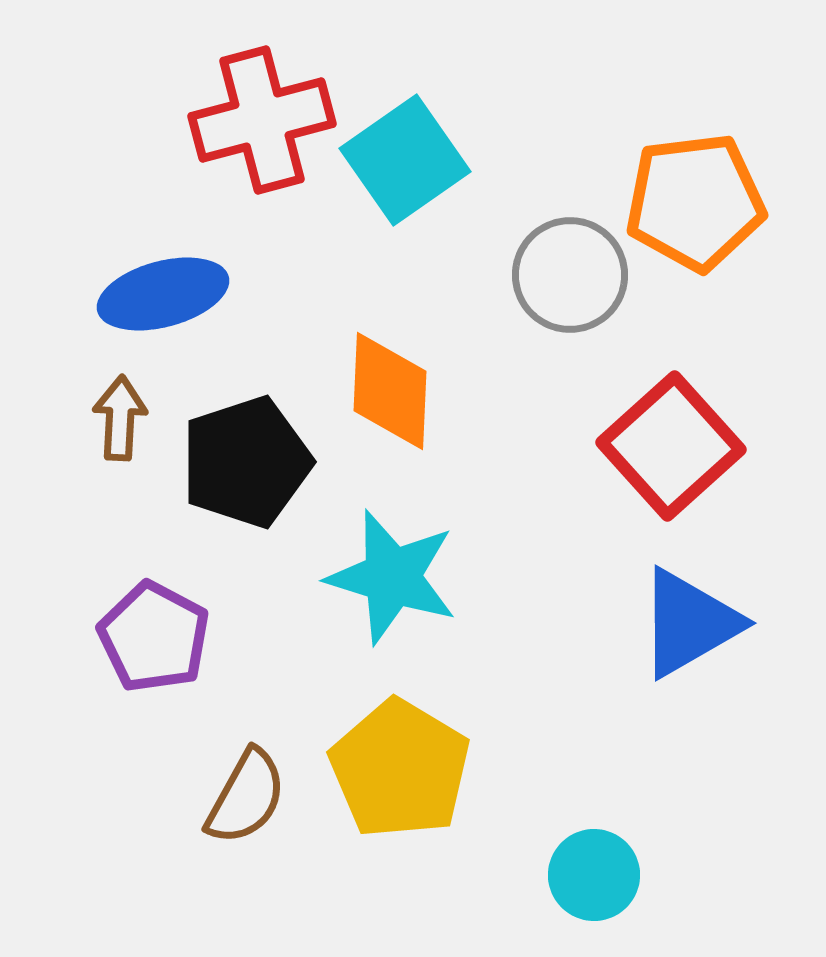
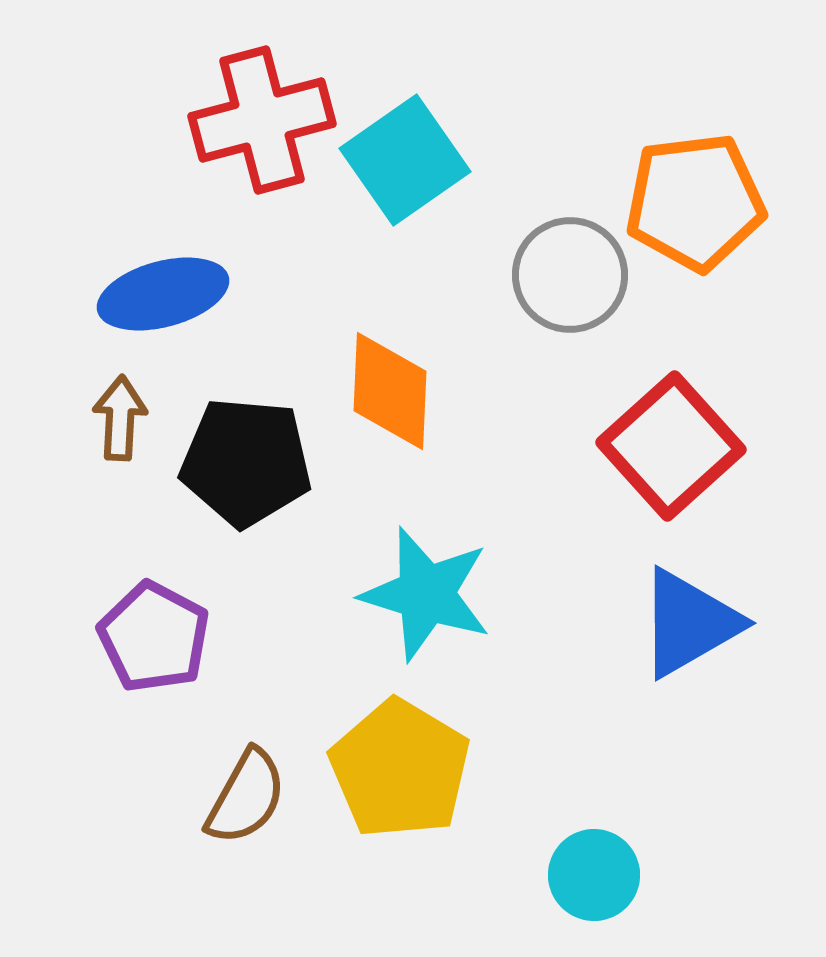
black pentagon: rotated 23 degrees clockwise
cyan star: moved 34 px right, 17 px down
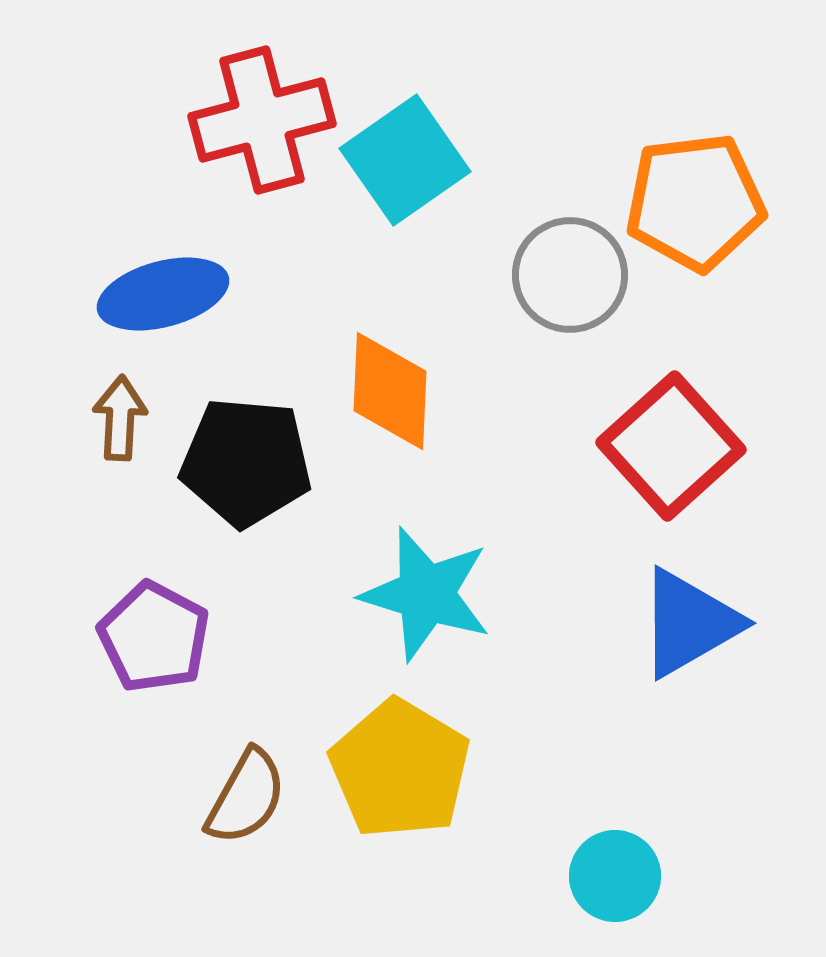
cyan circle: moved 21 px right, 1 px down
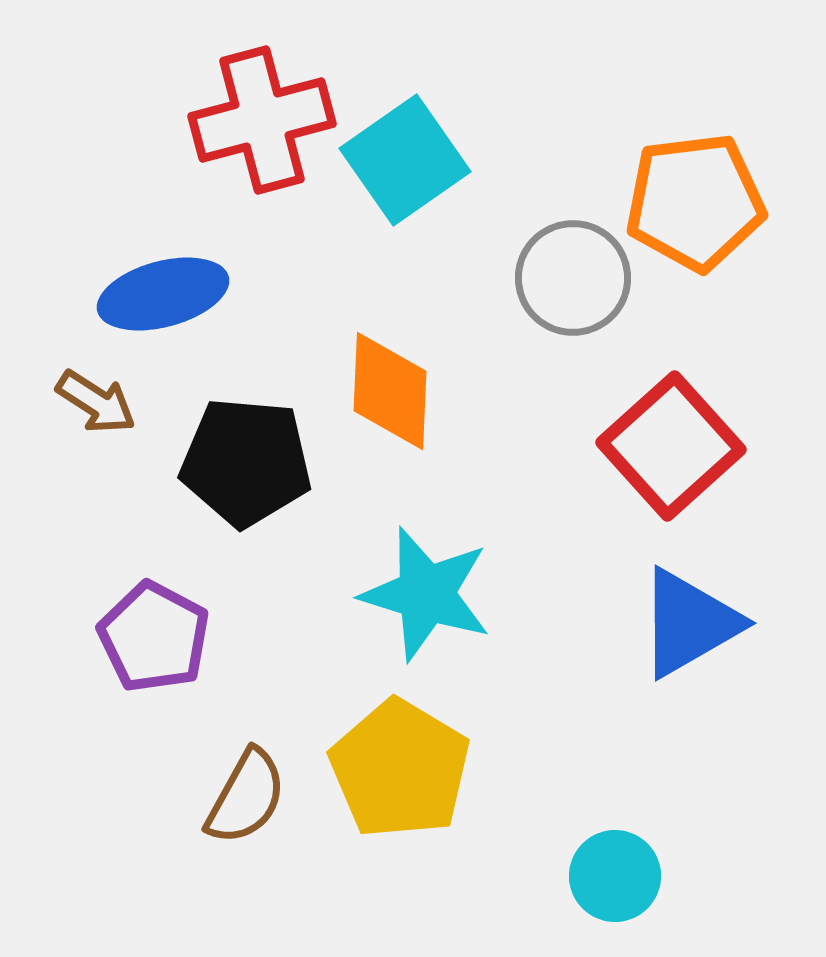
gray circle: moved 3 px right, 3 px down
brown arrow: moved 24 px left, 16 px up; rotated 120 degrees clockwise
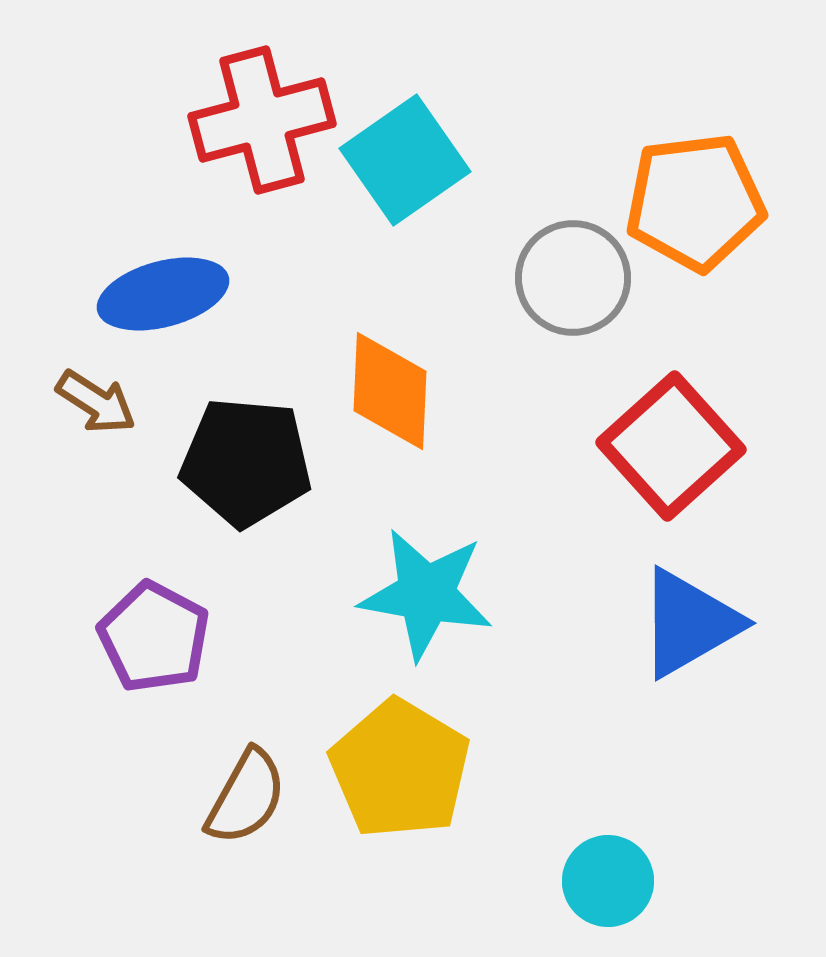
cyan star: rotated 7 degrees counterclockwise
cyan circle: moved 7 px left, 5 px down
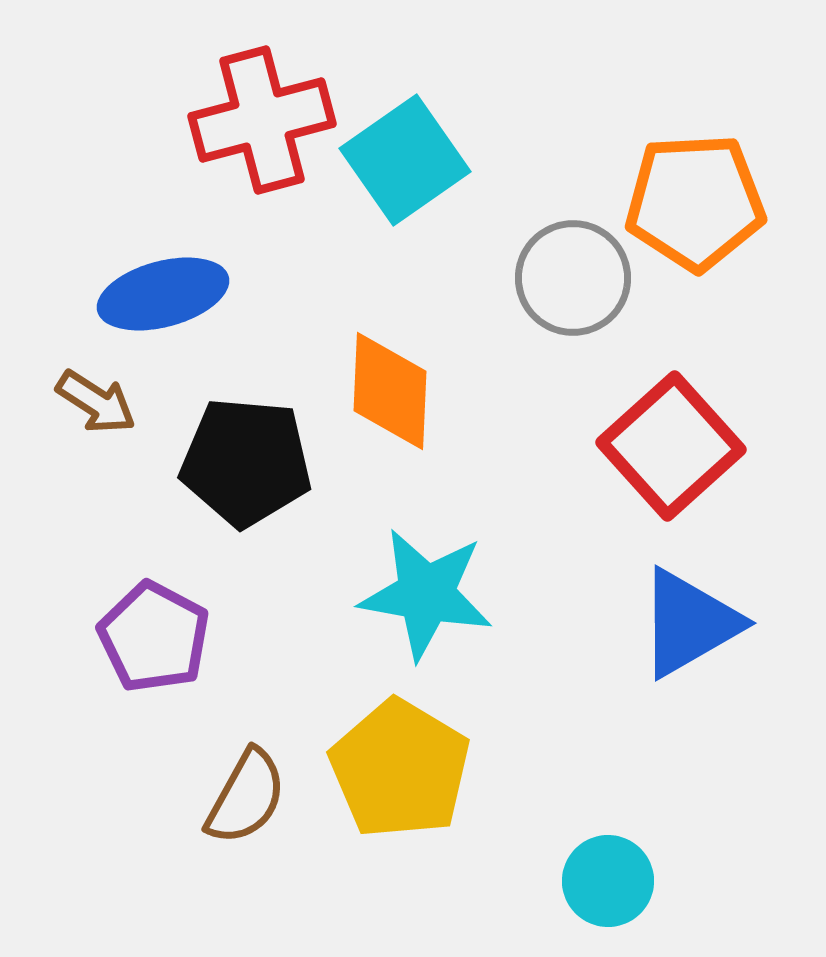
orange pentagon: rotated 4 degrees clockwise
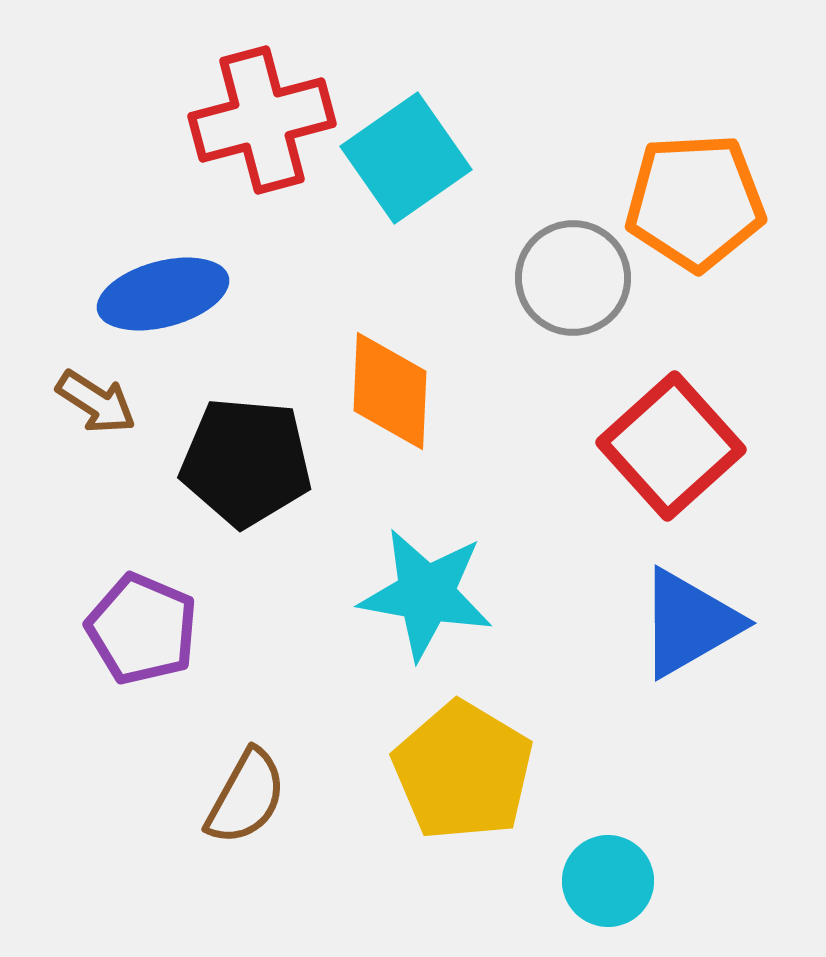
cyan square: moved 1 px right, 2 px up
purple pentagon: moved 12 px left, 8 px up; rotated 5 degrees counterclockwise
yellow pentagon: moved 63 px right, 2 px down
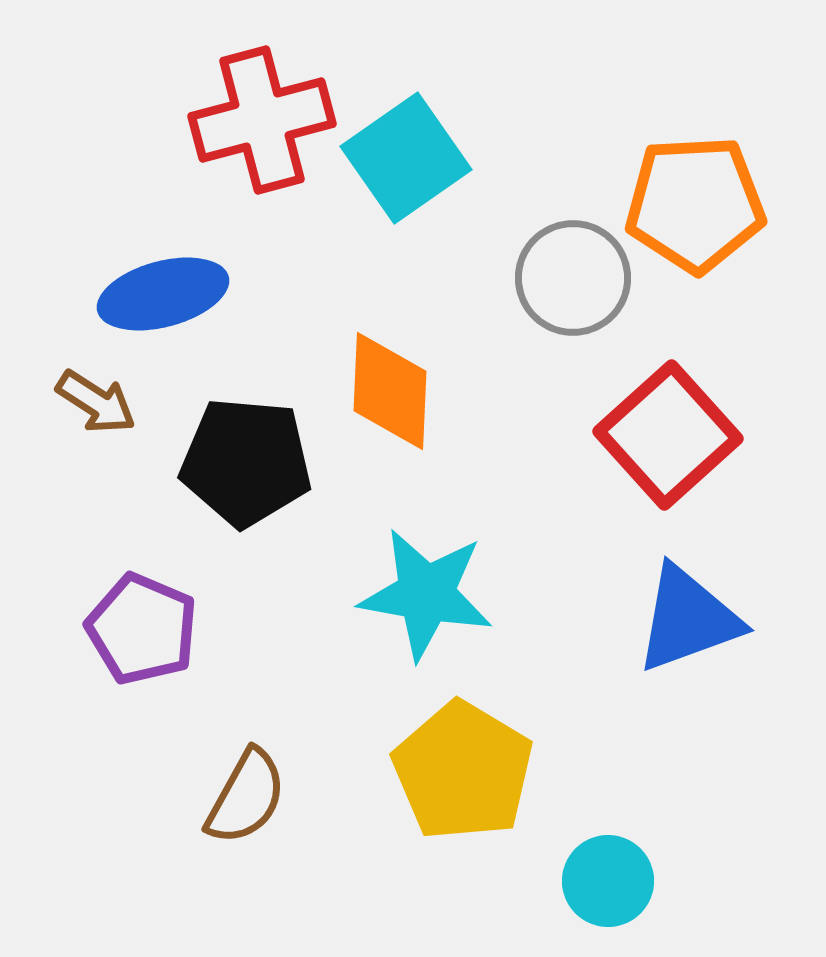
orange pentagon: moved 2 px down
red square: moved 3 px left, 11 px up
blue triangle: moved 1 px left, 4 px up; rotated 10 degrees clockwise
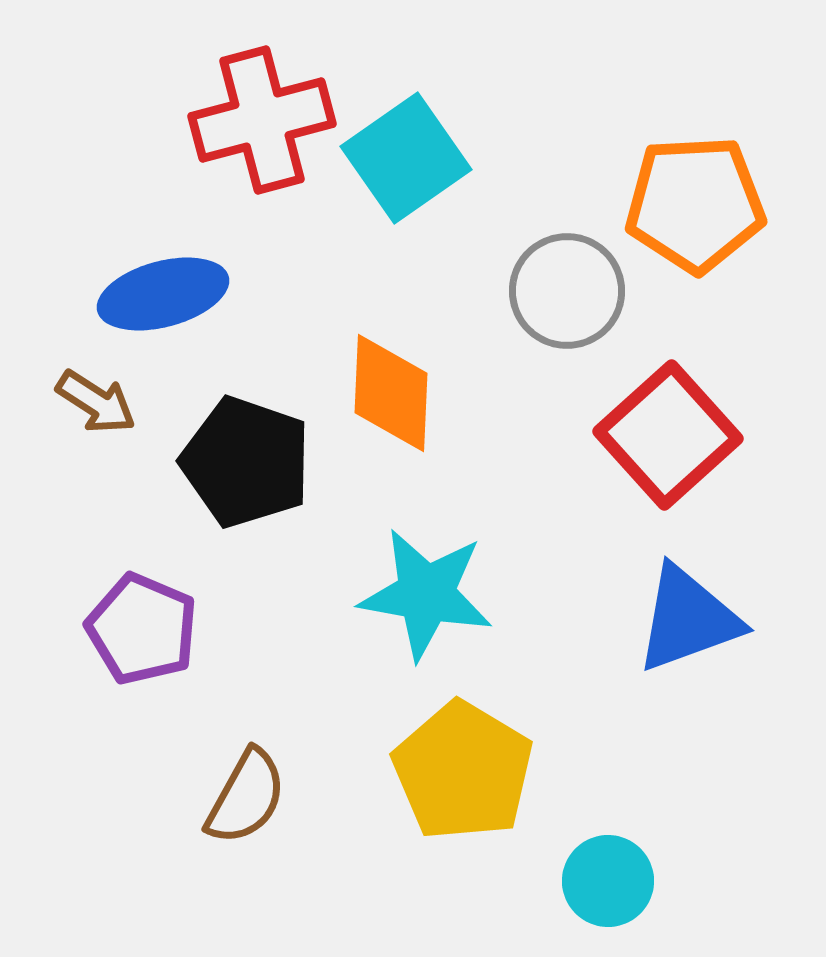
gray circle: moved 6 px left, 13 px down
orange diamond: moved 1 px right, 2 px down
black pentagon: rotated 14 degrees clockwise
